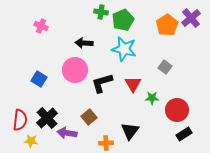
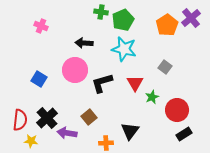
red triangle: moved 2 px right, 1 px up
green star: moved 1 px up; rotated 24 degrees counterclockwise
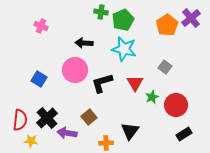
red circle: moved 1 px left, 5 px up
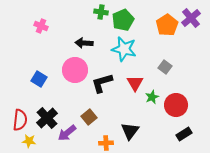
purple arrow: rotated 48 degrees counterclockwise
yellow star: moved 2 px left
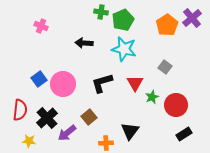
purple cross: moved 1 px right
pink circle: moved 12 px left, 14 px down
blue square: rotated 21 degrees clockwise
red semicircle: moved 10 px up
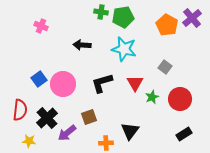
green pentagon: moved 3 px up; rotated 15 degrees clockwise
orange pentagon: rotated 10 degrees counterclockwise
black arrow: moved 2 px left, 2 px down
red circle: moved 4 px right, 6 px up
brown square: rotated 21 degrees clockwise
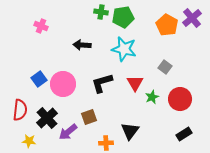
purple arrow: moved 1 px right, 1 px up
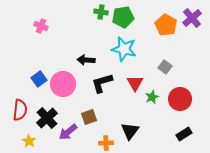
orange pentagon: moved 1 px left
black arrow: moved 4 px right, 15 px down
yellow star: rotated 24 degrees clockwise
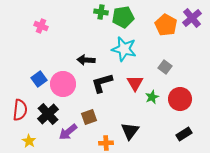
black cross: moved 1 px right, 4 px up
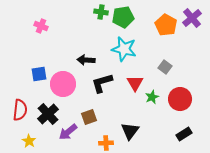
blue square: moved 5 px up; rotated 28 degrees clockwise
